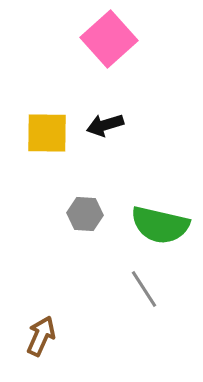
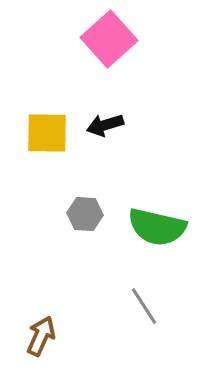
green semicircle: moved 3 px left, 2 px down
gray line: moved 17 px down
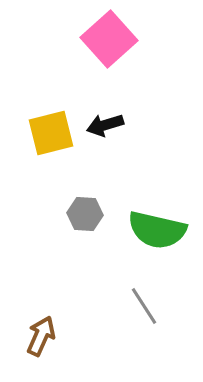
yellow square: moved 4 px right; rotated 15 degrees counterclockwise
green semicircle: moved 3 px down
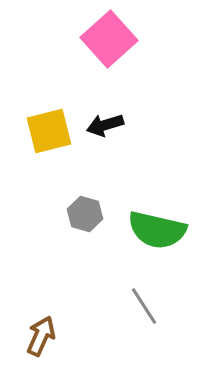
yellow square: moved 2 px left, 2 px up
gray hexagon: rotated 12 degrees clockwise
